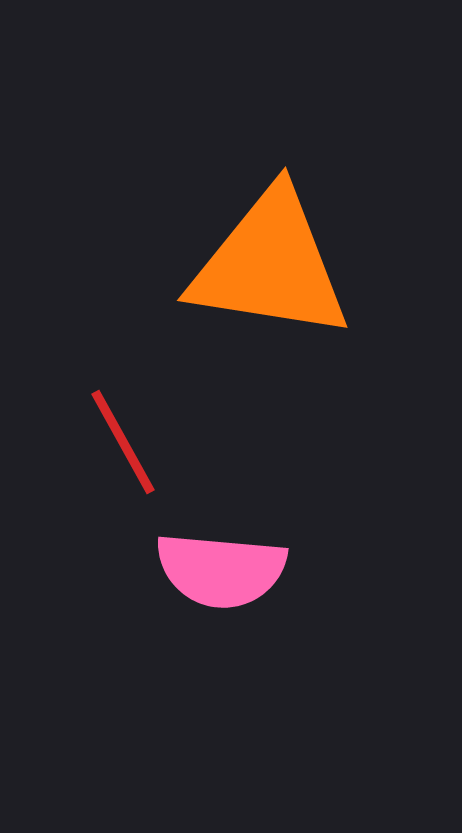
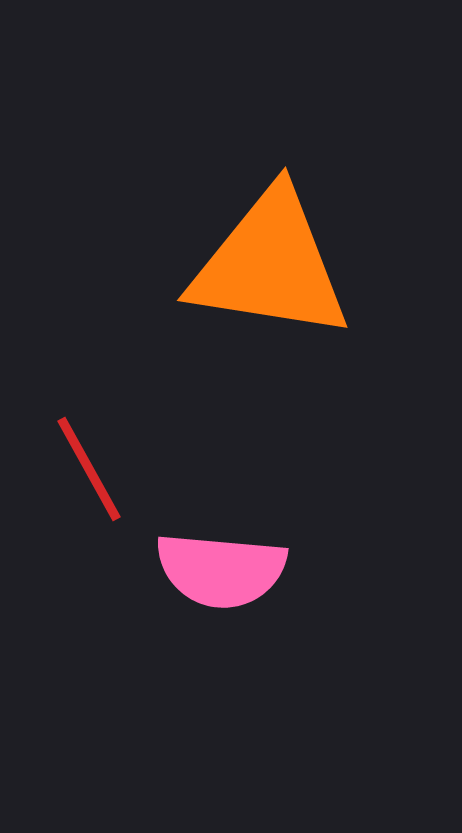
red line: moved 34 px left, 27 px down
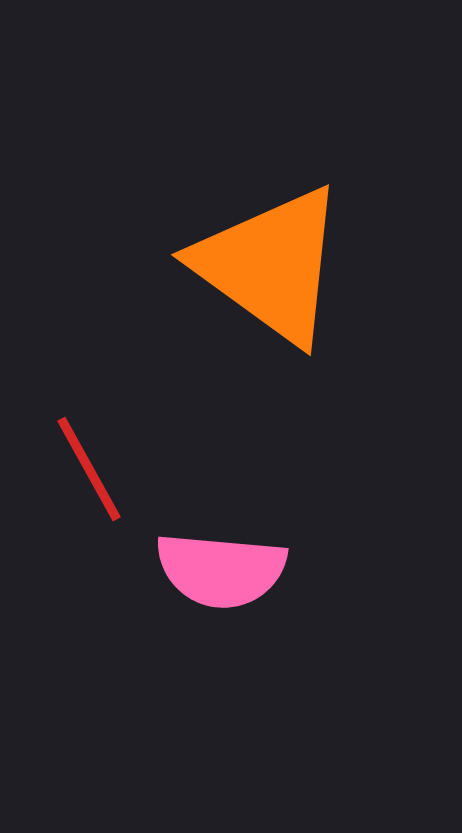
orange triangle: rotated 27 degrees clockwise
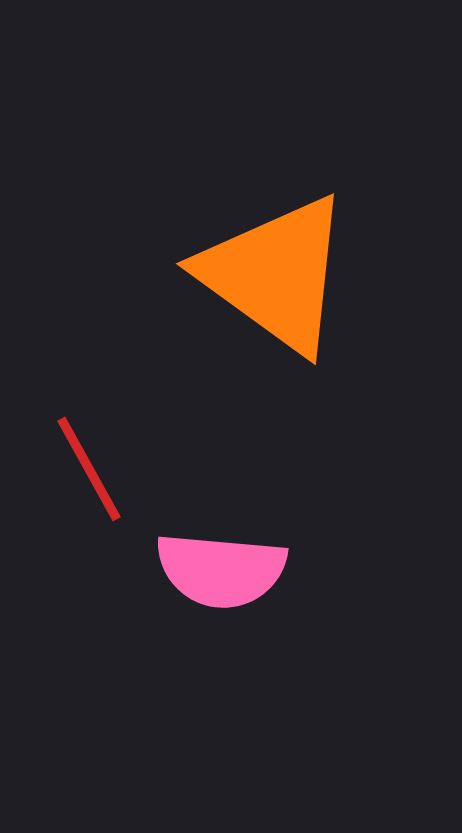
orange triangle: moved 5 px right, 9 px down
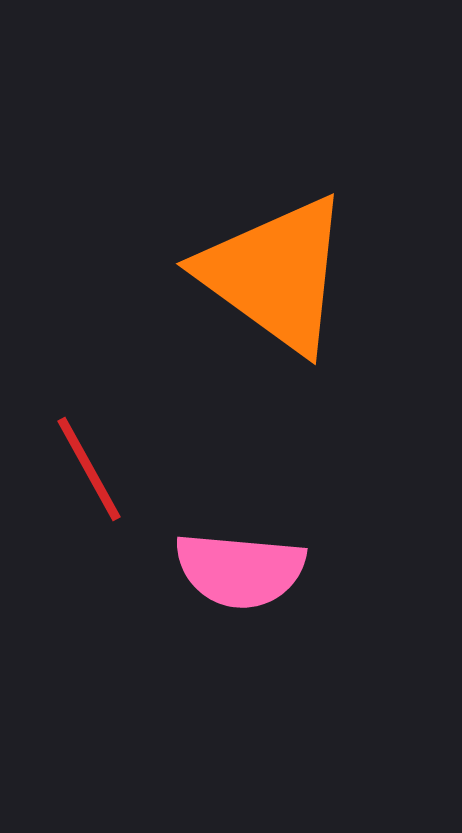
pink semicircle: moved 19 px right
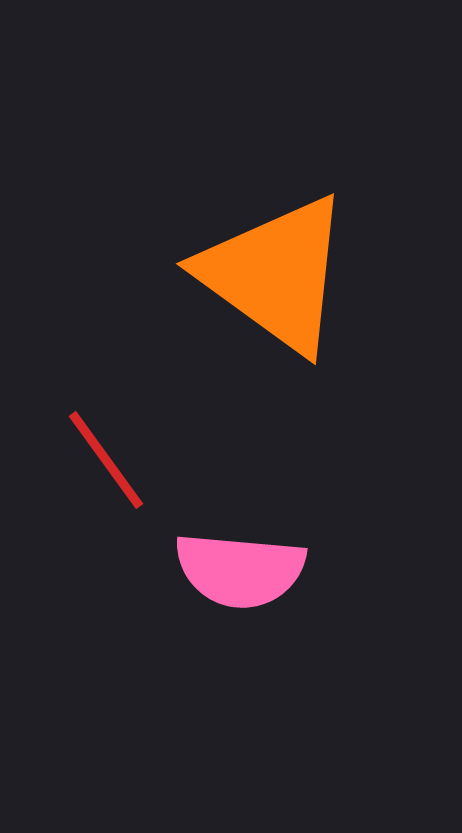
red line: moved 17 px right, 9 px up; rotated 7 degrees counterclockwise
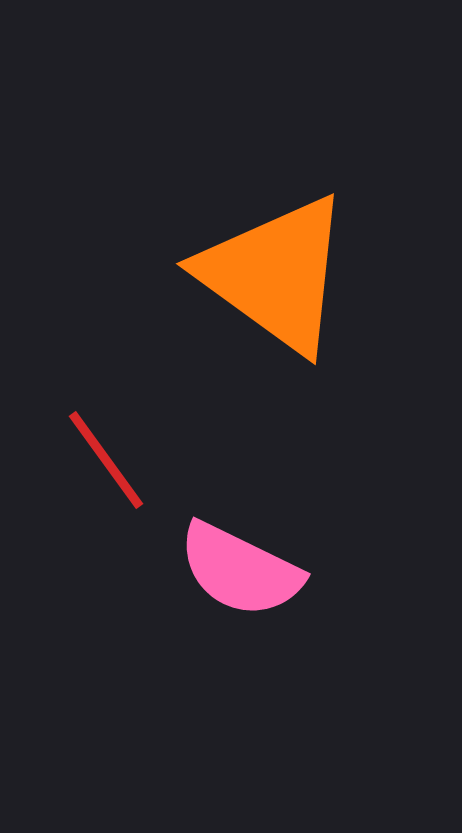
pink semicircle: rotated 21 degrees clockwise
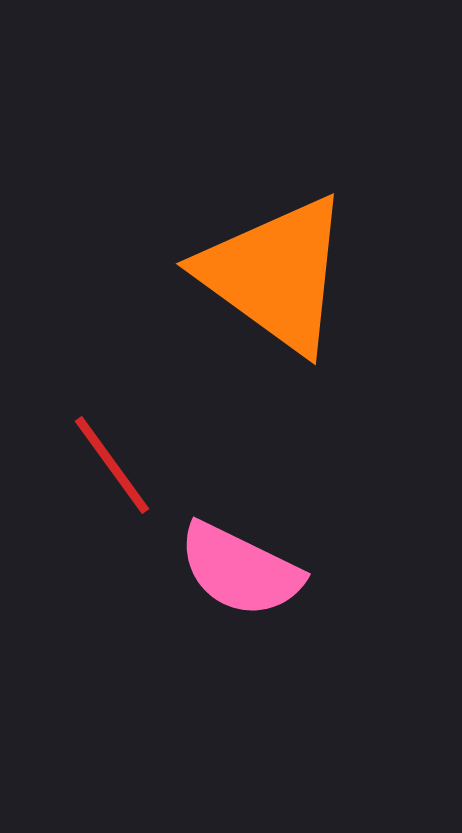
red line: moved 6 px right, 5 px down
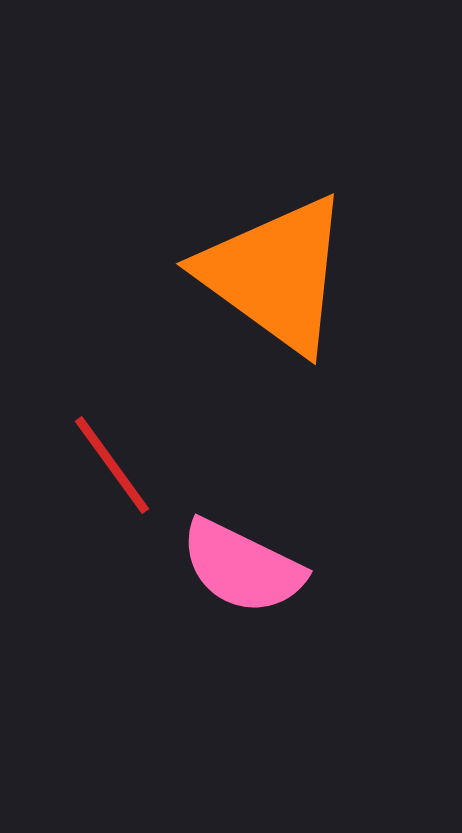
pink semicircle: moved 2 px right, 3 px up
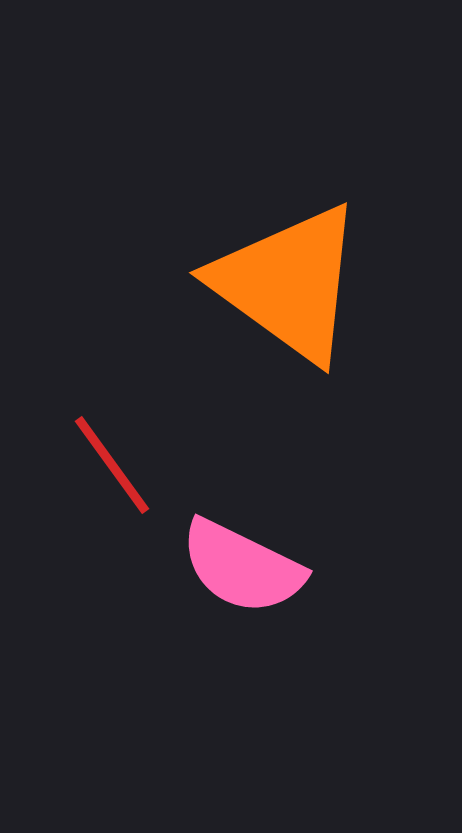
orange triangle: moved 13 px right, 9 px down
